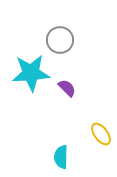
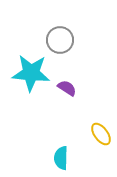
cyan star: rotated 9 degrees clockwise
purple semicircle: rotated 12 degrees counterclockwise
cyan semicircle: moved 1 px down
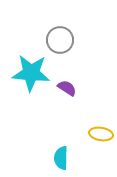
yellow ellipse: rotated 45 degrees counterclockwise
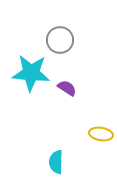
cyan semicircle: moved 5 px left, 4 px down
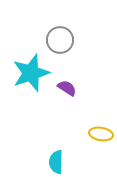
cyan star: rotated 24 degrees counterclockwise
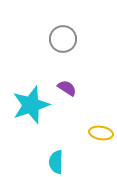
gray circle: moved 3 px right, 1 px up
cyan star: moved 32 px down
yellow ellipse: moved 1 px up
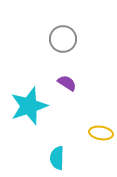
purple semicircle: moved 5 px up
cyan star: moved 2 px left, 1 px down
cyan semicircle: moved 1 px right, 4 px up
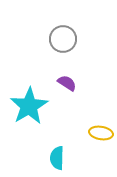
cyan star: rotated 12 degrees counterclockwise
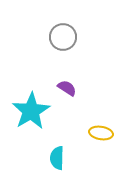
gray circle: moved 2 px up
purple semicircle: moved 5 px down
cyan star: moved 2 px right, 5 px down
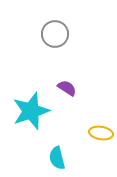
gray circle: moved 8 px left, 3 px up
cyan star: rotated 12 degrees clockwise
cyan semicircle: rotated 15 degrees counterclockwise
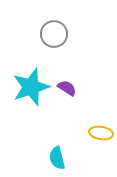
gray circle: moved 1 px left
cyan star: moved 24 px up
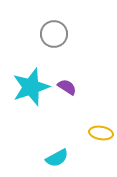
purple semicircle: moved 1 px up
cyan semicircle: rotated 105 degrees counterclockwise
